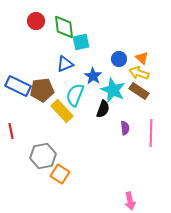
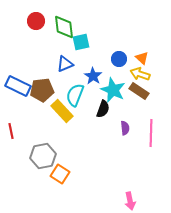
yellow arrow: moved 1 px right, 1 px down
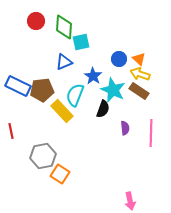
green diamond: rotated 10 degrees clockwise
orange triangle: moved 3 px left, 1 px down
blue triangle: moved 1 px left, 2 px up
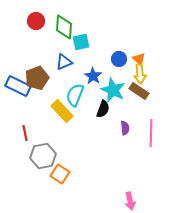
yellow arrow: rotated 114 degrees counterclockwise
brown pentagon: moved 5 px left, 12 px up; rotated 15 degrees counterclockwise
red line: moved 14 px right, 2 px down
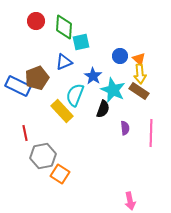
blue circle: moved 1 px right, 3 px up
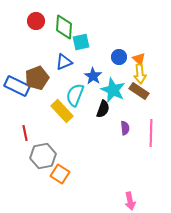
blue circle: moved 1 px left, 1 px down
blue rectangle: moved 1 px left
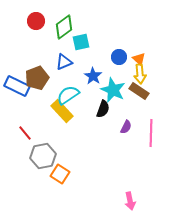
green diamond: rotated 50 degrees clockwise
cyan semicircle: moved 7 px left; rotated 35 degrees clockwise
purple semicircle: moved 1 px right, 1 px up; rotated 32 degrees clockwise
red line: rotated 28 degrees counterclockwise
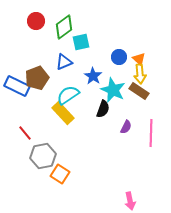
yellow rectangle: moved 1 px right, 2 px down
